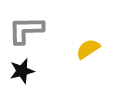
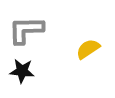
black star: rotated 20 degrees clockwise
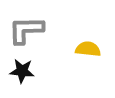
yellow semicircle: rotated 40 degrees clockwise
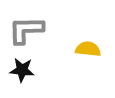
black star: moved 1 px up
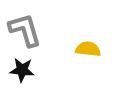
gray L-shape: moved 1 px left; rotated 75 degrees clockwise
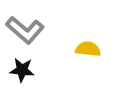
gray L-shape: rotated 147 degrees clockwise
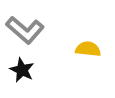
black star: rotated 20 degrees clockwise
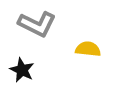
gray L-shape: moved 12 px right, 6 px up; rotated 15 degrees counterclockwise
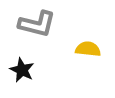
gray L-shape: rotated 12 degrees counterclockwise
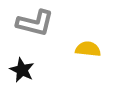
gray L-shape: moved 2 px left, 1 px up
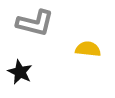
black star: moved 2 px left, 2 px down
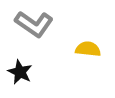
gray L-shape: moved 1 px left, 1 px down; rotated 21 degrees clockwise
